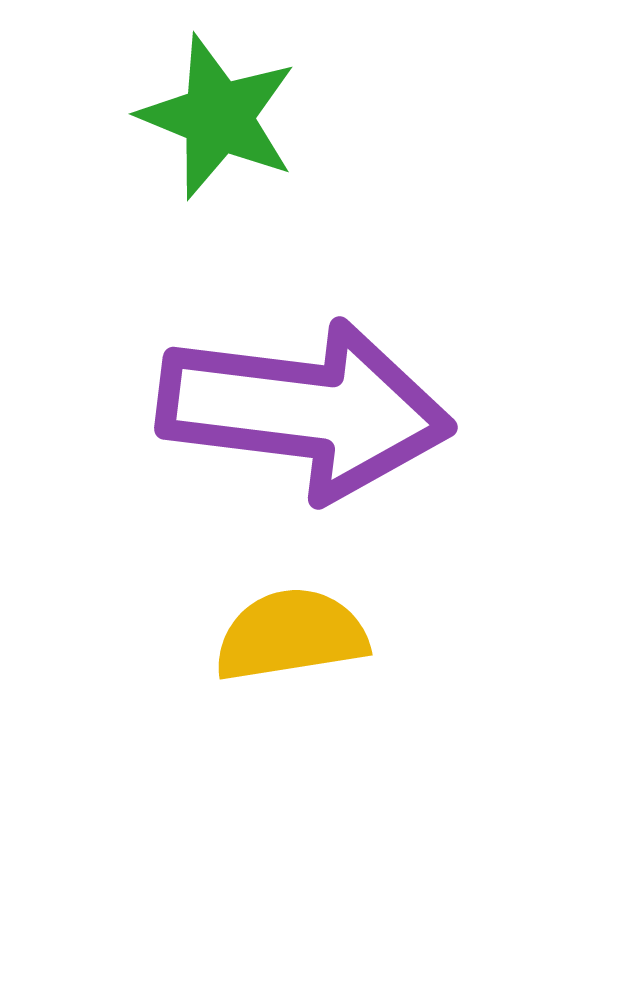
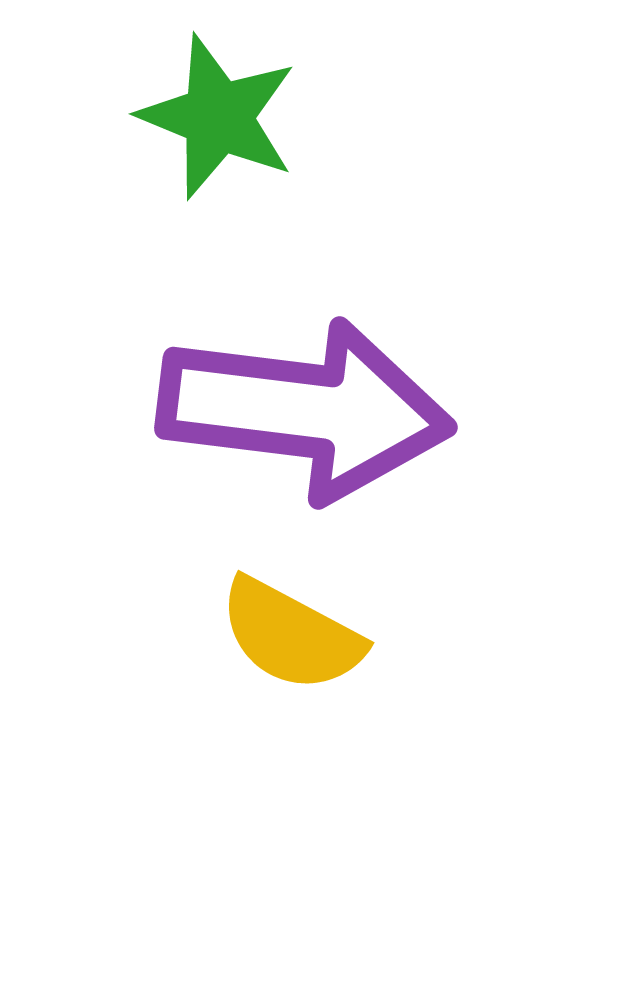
yellow semicircle: rotated 143 degrees counterclockwise
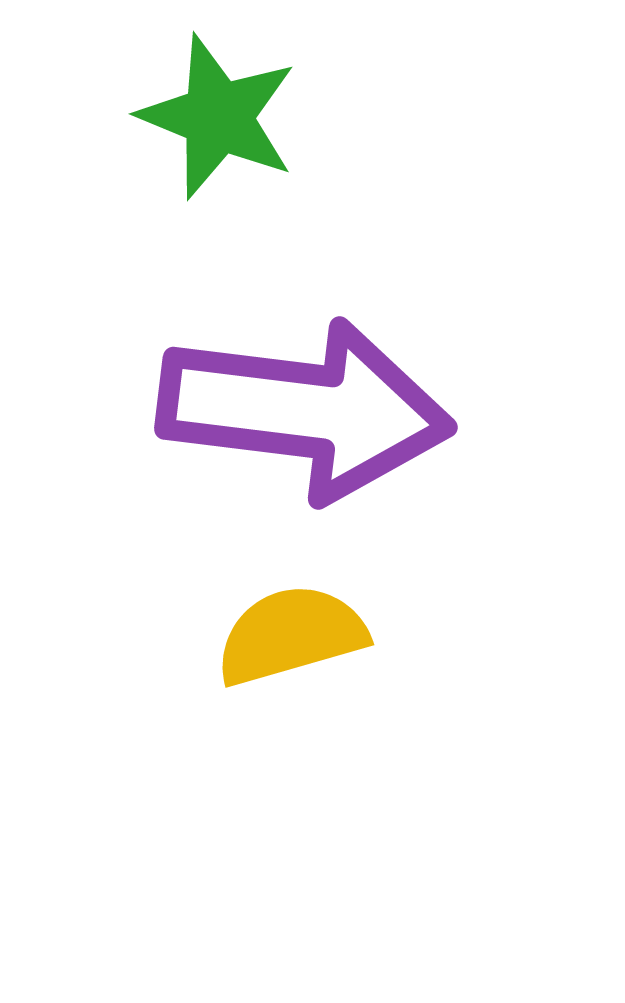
yellow semicircle: rotated 136 degrees clockwise
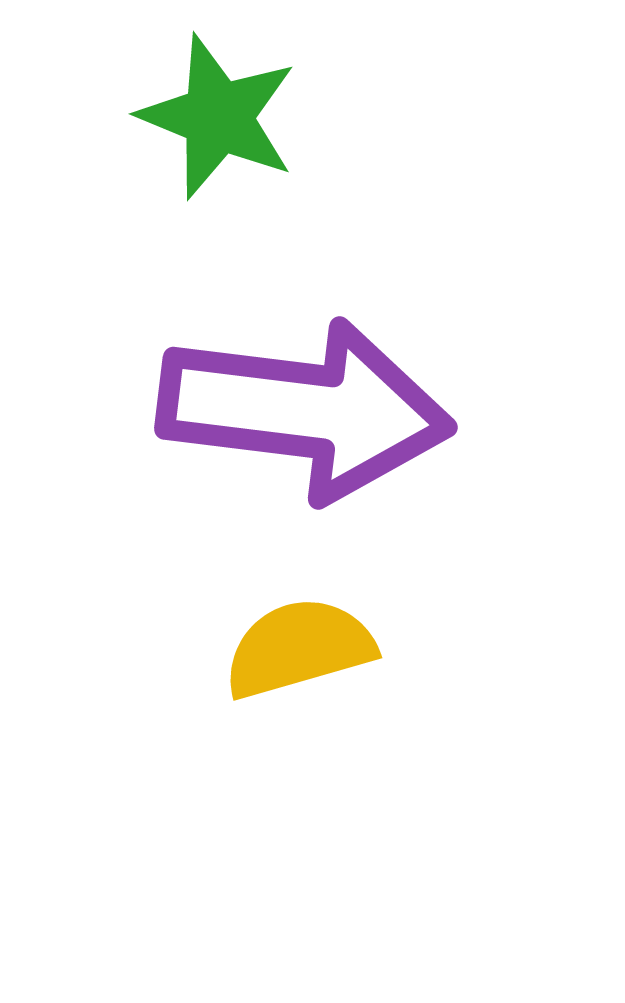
yellow semicircle: moved 8 px right, 13 px down
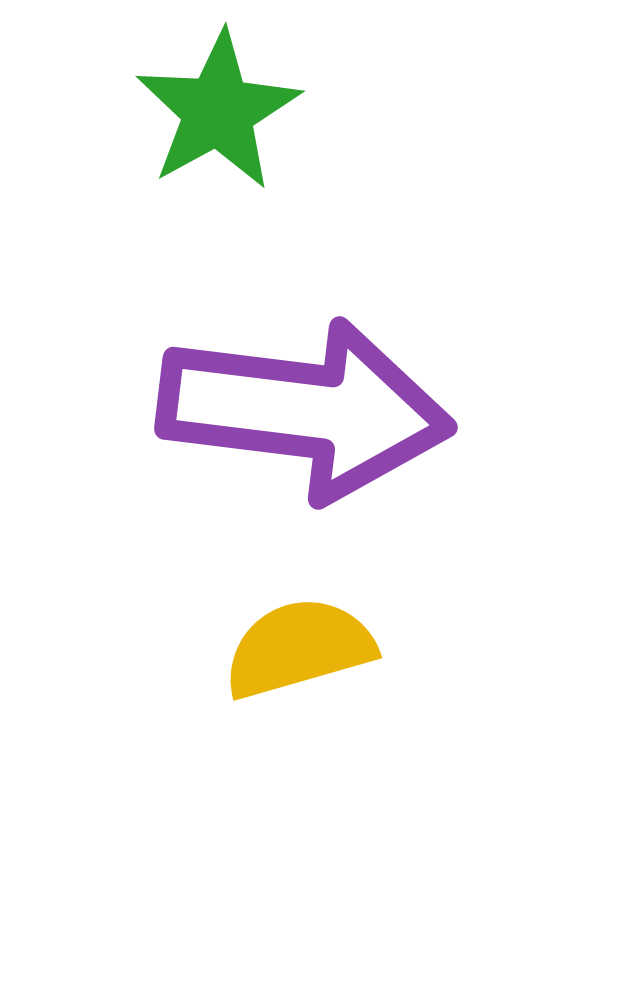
green star: moved 6 px up; rotated 21 degrees clockwise
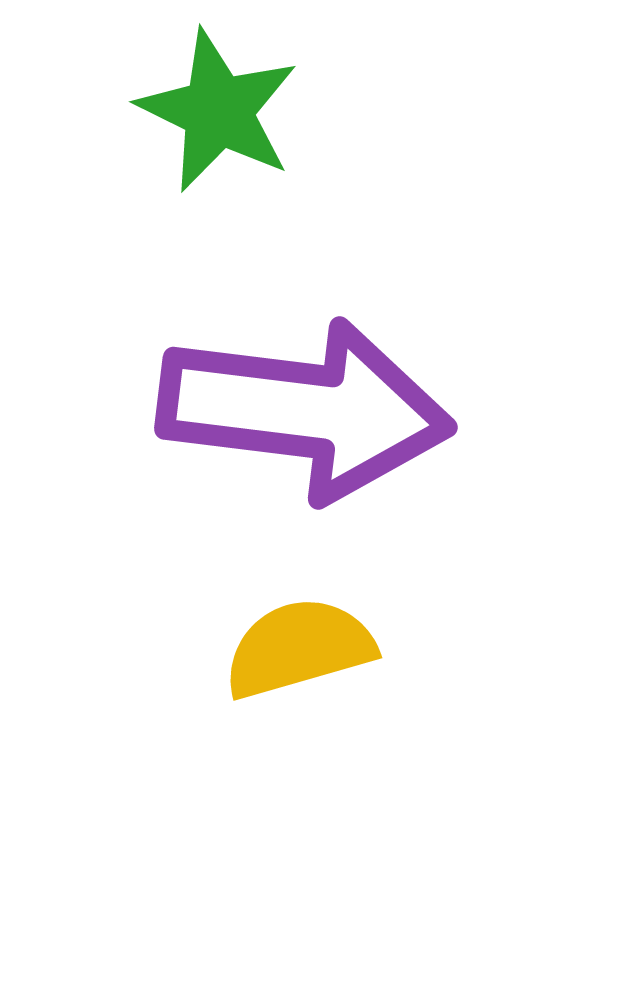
green star: rotated 17 degrees counterclockwise
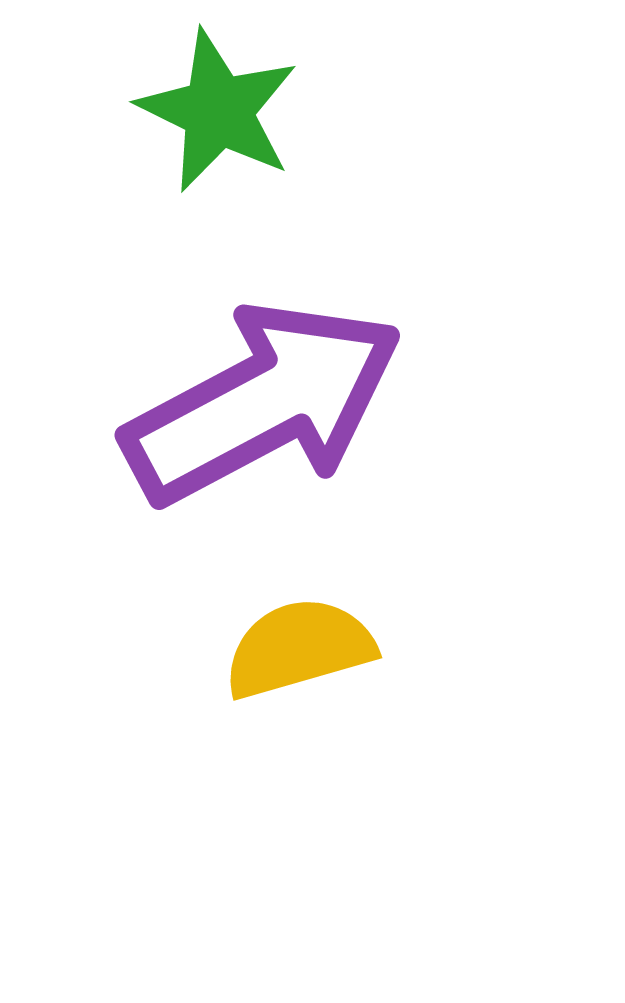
purple arrow: moved 42 px left, 7 px up; rotated 35 degrees counterclockwise
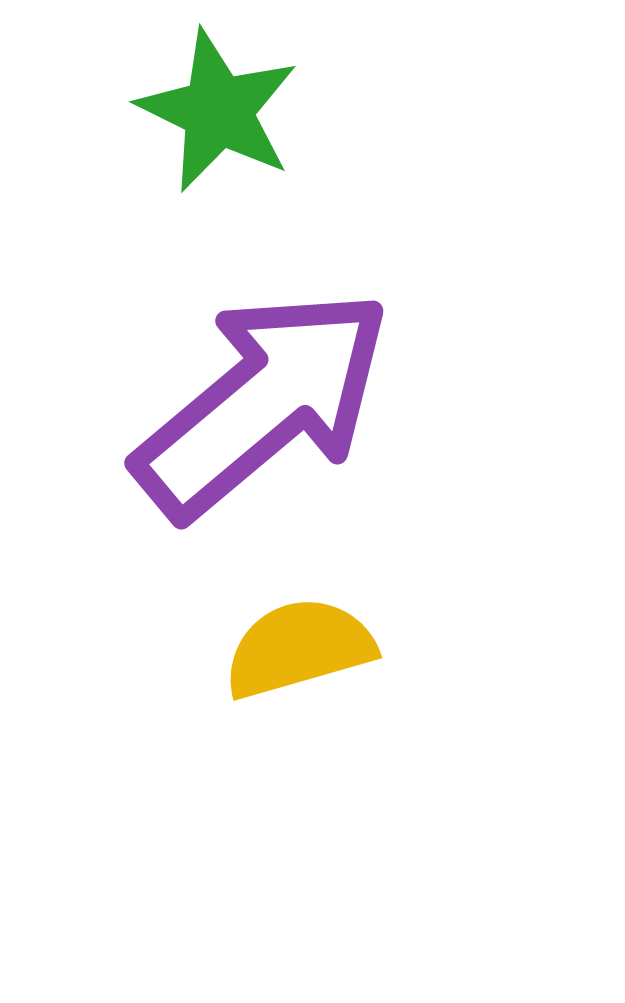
purple arrow: rotated 12 degrees counterclockwise
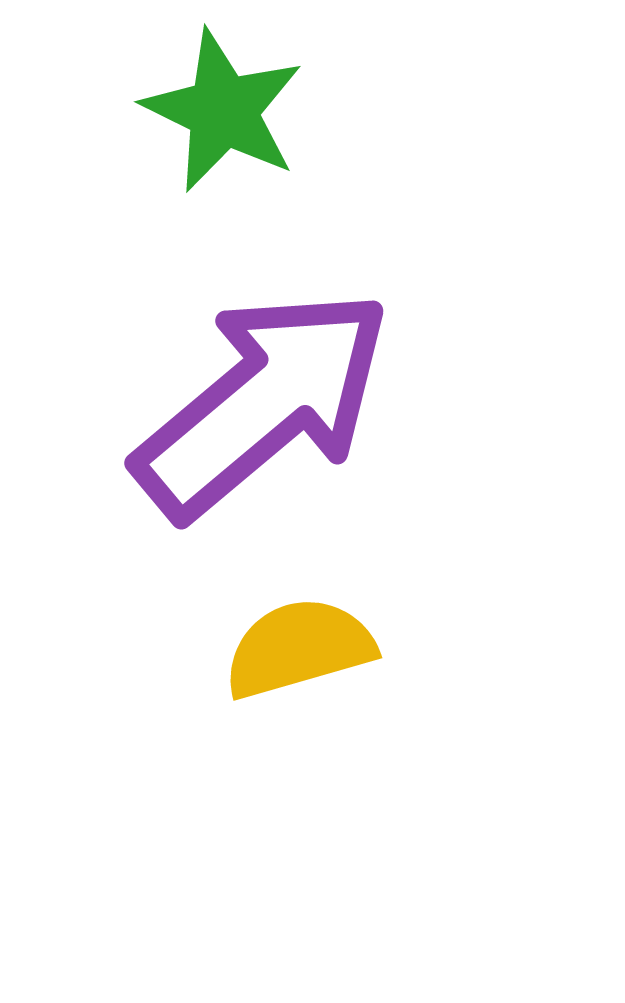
green star: moved 5 px right
